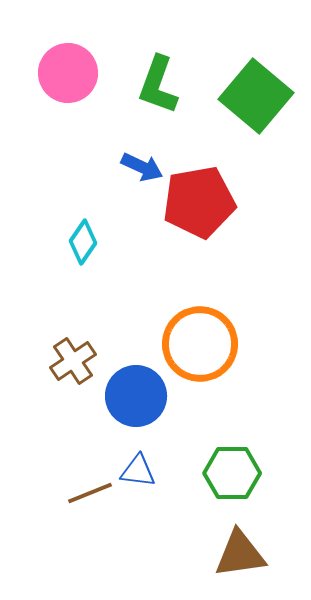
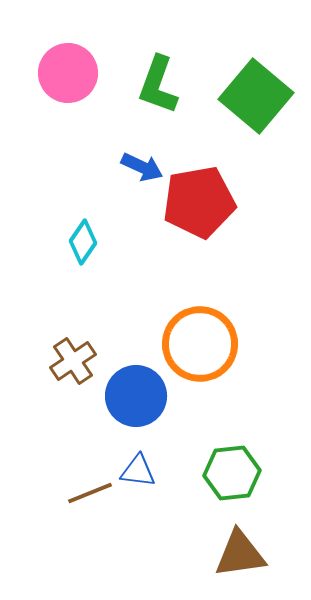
green hexagon: rotated 6 degrees counterclockwise
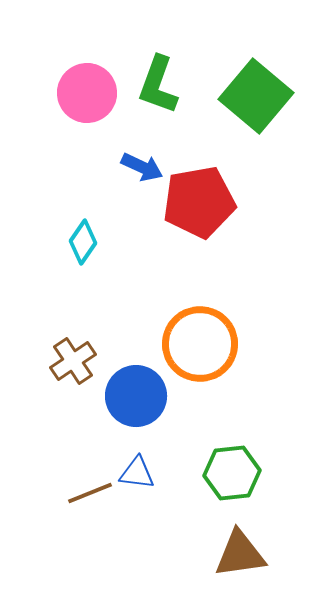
pink circle: moved 19 px right, 20 px down
blue triangle: moved 1 px left, 2 px down
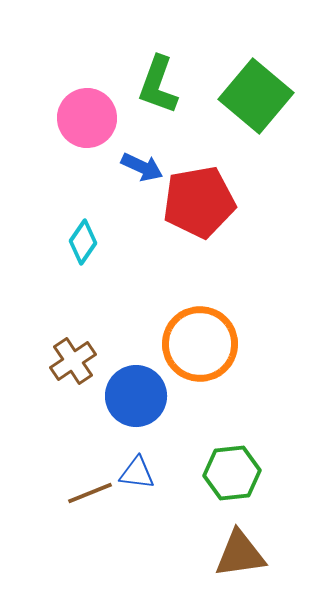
pink circle: moved 25 px down
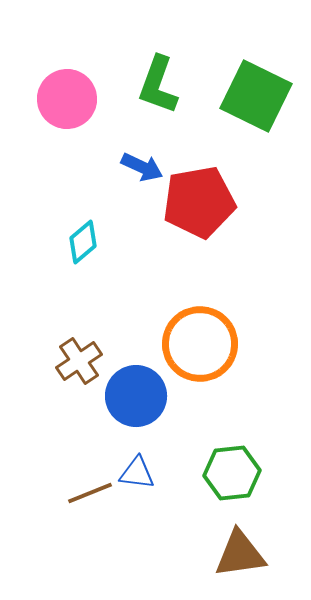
green square: rotated 14 degrees counterclockwise
pink circle: moved 20 px left, 19 px up
cyan diamond: rotated 15 degrees clockwise
brown cross: moved 6 px right
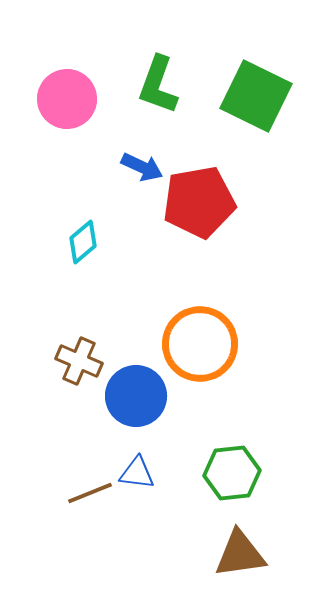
brown cross: rotated 33 degrees counterclockwise
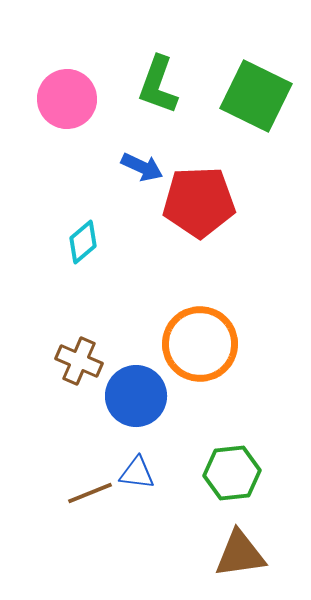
red pentagon: rotated 8 degrees clockwise
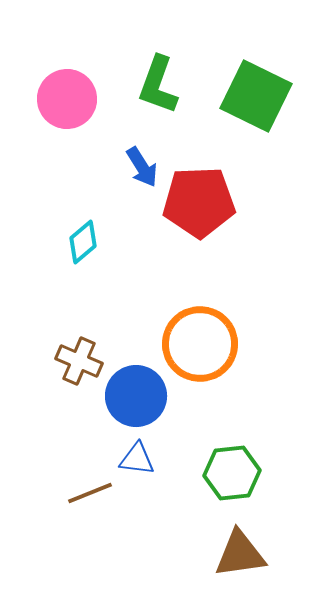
blue arrow: rotated 33 degrees clockwise
blue triangle: moved 14 px up
